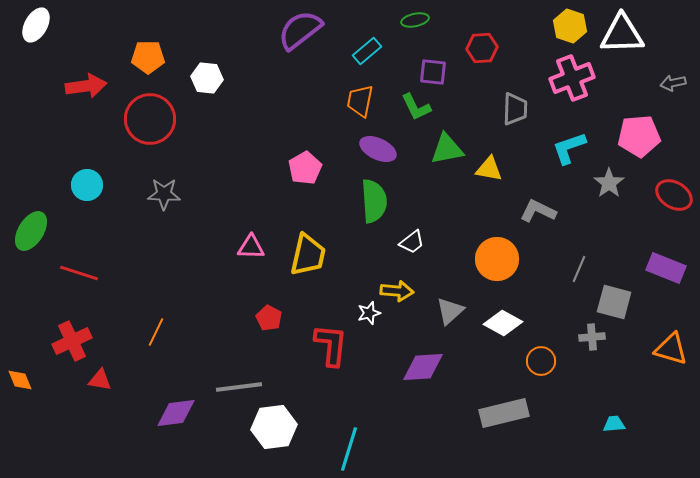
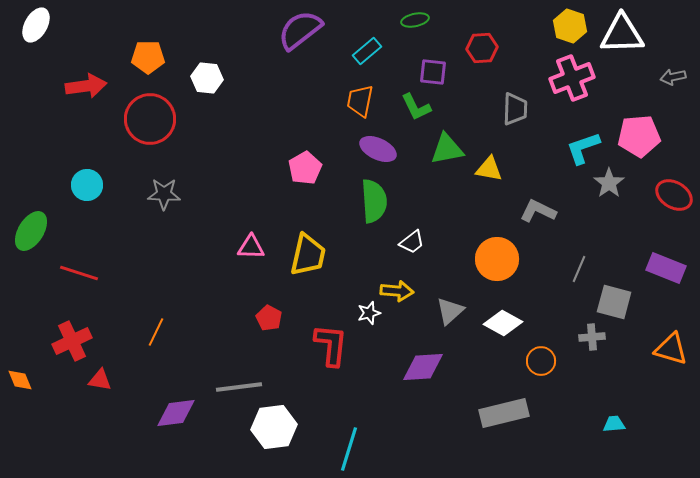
gray arrow at (673, 83): moved 6 px up
cyan L-shape at (569, 148): moved 14 px right
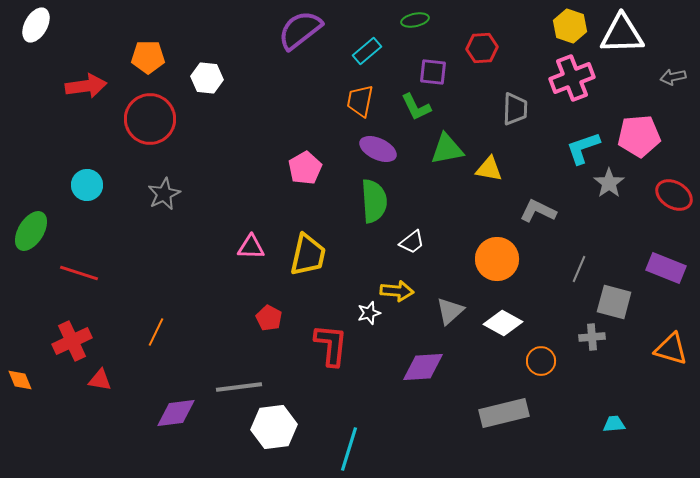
gray star at (164, 194): rotated 28 degrees counterclockwise
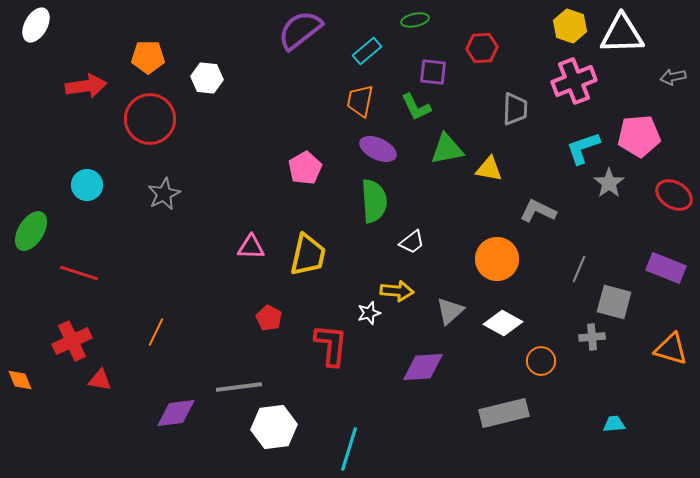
pink cross at (572, 78): moved 2 px right, 3 px down
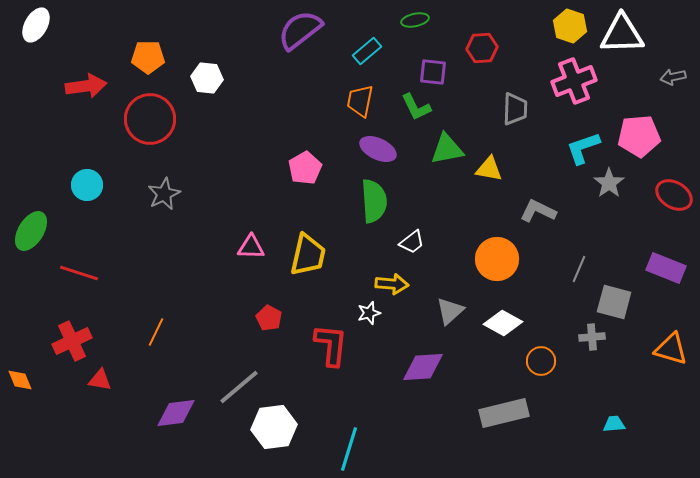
yellow arrow at (397, 291): moved 5 px left, 7 px up
gray line at (239, 387): rotated 33 degrees counterclockwise
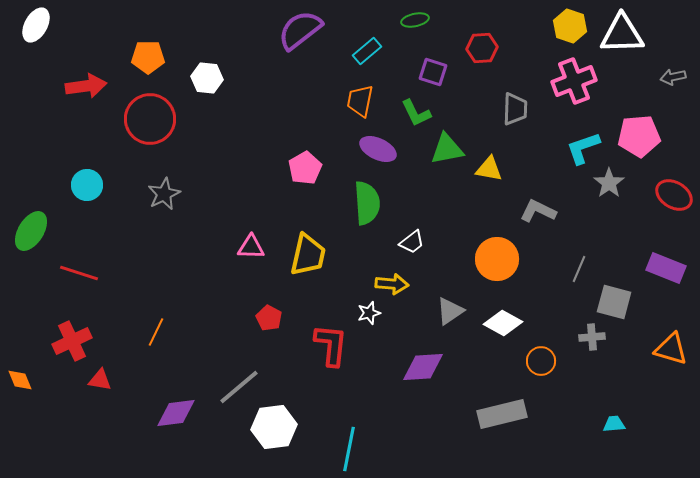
purple square at (433, 72): rotated 12 degrees clockwise
green L-shape at (416, 107): moved 6 px down
green semicircle at (374, 201): moved 7 px left, 2 px down
gray triangle at (450, 311): rotated 8 degrees clockwise
gray rectangle at (504, 413): moved 2 px left, 1 px down
cyan line at (349, 449): rotated 6 degrees counterclockwise
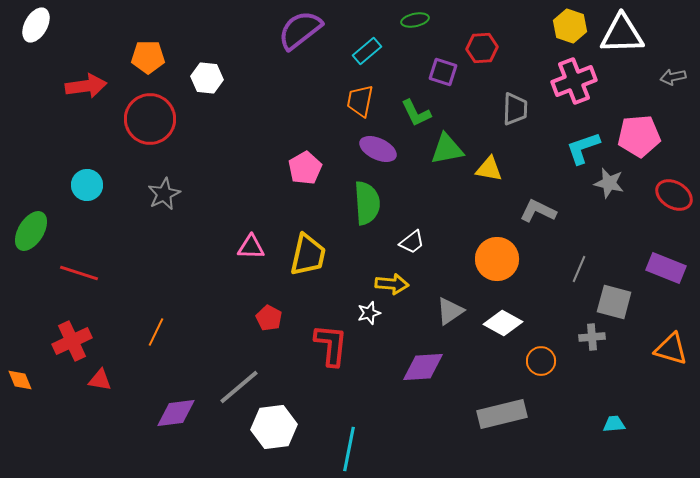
purple square at (433, 72): moved 10 px right
gray star at (609, 183): rotated 24 degrees counterclockwise
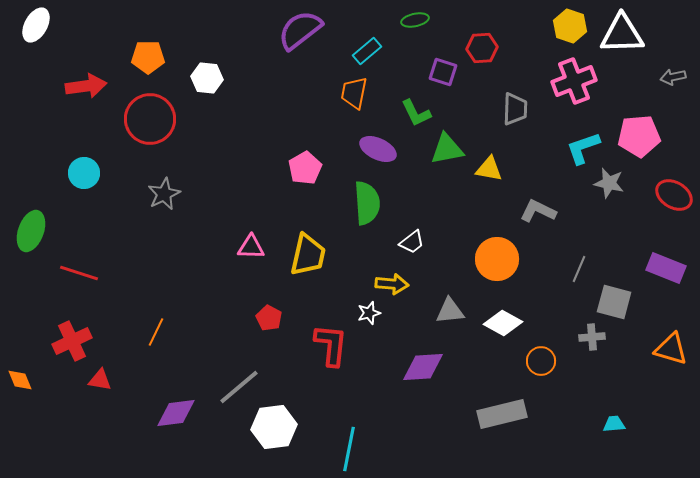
orange trapezoid at (360, 101): moved 6 px left, 8 px up
cyan circle at (87, 185): moved 3 px left, 12 px up
green ellipse at (31, 231): rotated 12 degrees counterclockwise
gray triangle at (450, 311): rotated 28 degrees clockwise
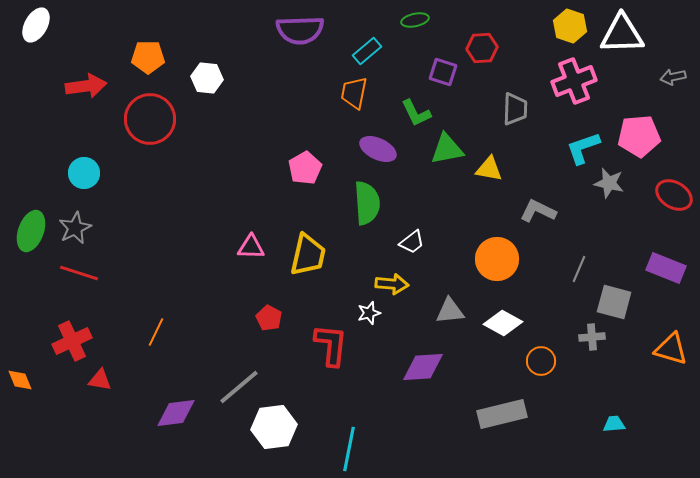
purple semicircle at (300, 30): rotated 144 degrees counterclockwise
gray star at (164, 194): moved 89 px left, 34 px down
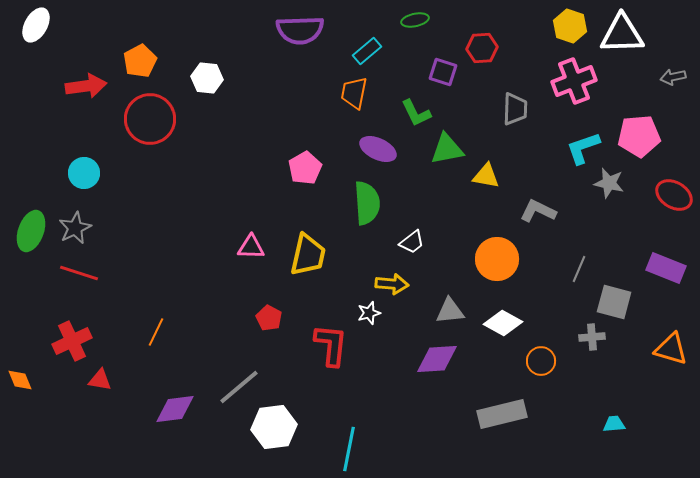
orange pentagon at (148, 57): moved 8 px left, 4 px down; rotated 28 degrees counterclockwise
yellow triangle at (489, 169): moved 3 px left, 7 px down
purple diamond at (423, 367): moved 14 px right, 8 px up
purple diamond at (176, 413): moved 1 px left, 4 px up
